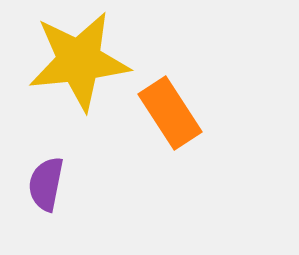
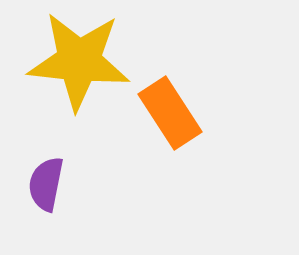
yellow star: rotated 12 degrees clockwise
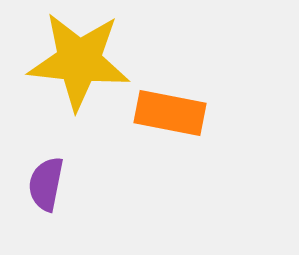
orange rectangle: rotated 46 degrees counterclockwise
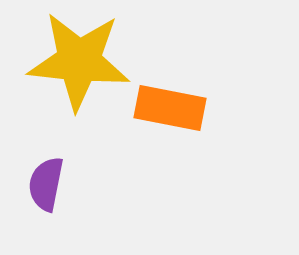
orange rectangle: moved 5 px up
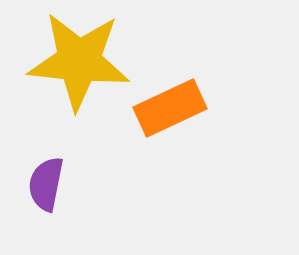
orange rectangle: rotated 36 degrees counterclockwise
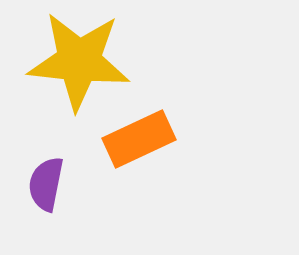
orange rectangle: moved 31 px left, 31 px down
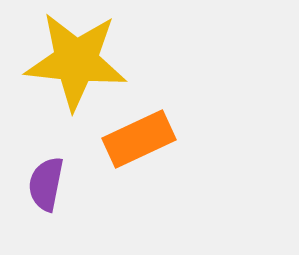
yellow star: moved 3 px left
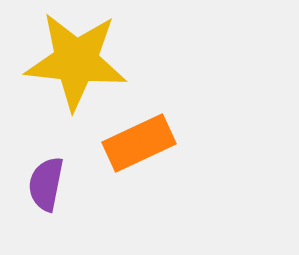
orange rectangle: moved 4 px down
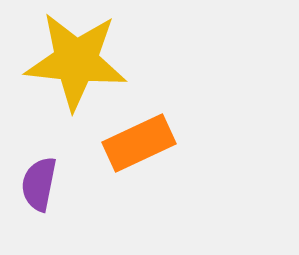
purple semicircle: moved 7 px left
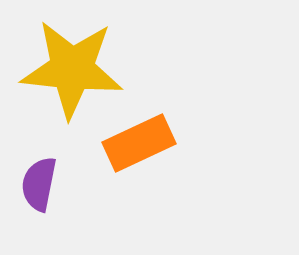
yellow star: moved 4 px left, 8 px down
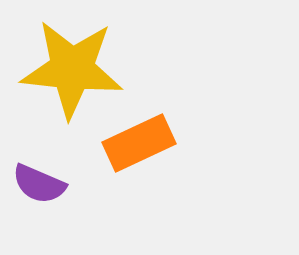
purple semicircle: rotated 78 degrees counterclockwise
